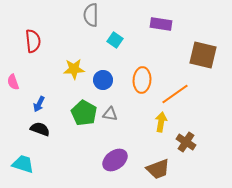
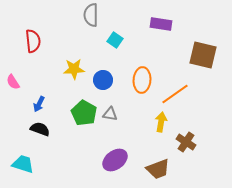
pink semicircle: rotated 14 degrees counterclockwise
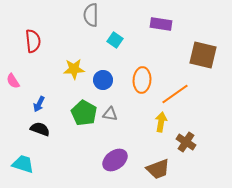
pink semicircle: moved 1 px up
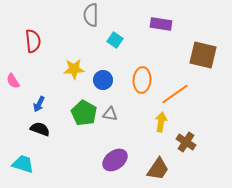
brown trapezoid: rotated 35 degrees counterclockwise
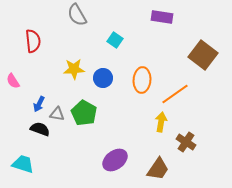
gray semicircle: moved 14 px left; rotated 30 degrees counterclockwise
purple rectangle: moved 1 px right, 7 px up
brown square: rotated 24 degrees clockwise
blue circle: moved 2 px up
gray triangle: moved 53 px left
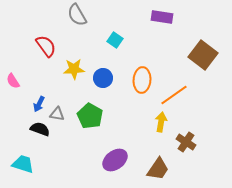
red semicircle: moved 13 px right, 5 px down; rotated 30 degrees counterclockwise
orange line: moved 1 px left, 1 px down
green pentagon: moved 6 px right, 3 px down
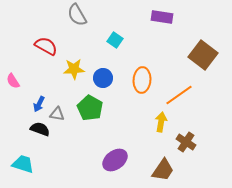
red semicircle: rotated 25 degrees counterclockwise
orange line: moved 5 px right
green pentagon: moved 8 px up
brown trapezoid: moved 5 px right, 1 px down
